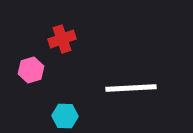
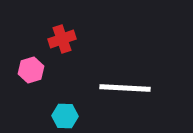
white line: moved 6 px left; rotated 6 degrees clockwise
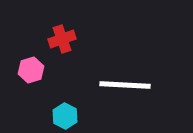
white line: moved 3 px up
cyan hexagon: rotated 25 degrees clockwise
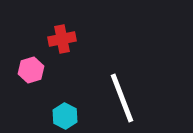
red cross: rotated 8 degrees clockwise
white line: moved 3 px left, 13 px down; rotated 66 degrees clockwise
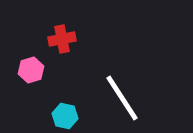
white line: rotated 12 degrees counterclockwise
cyan hexagon: rotated 15 degrees counterclockwise
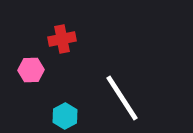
pink hexagon: rotated 15 degrees clockwise
cyan hexagon: rotated 20 degrees clockwise
